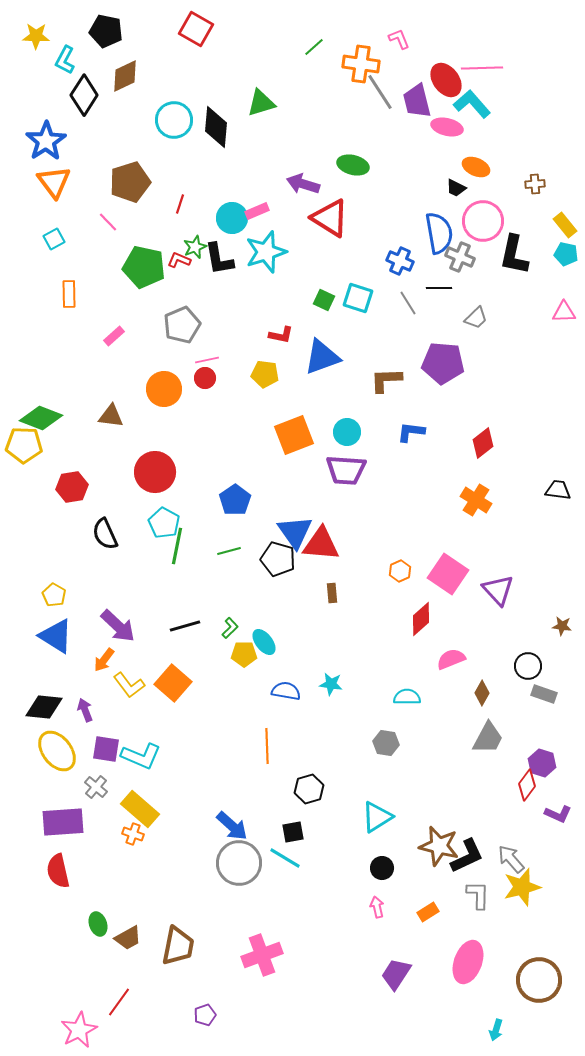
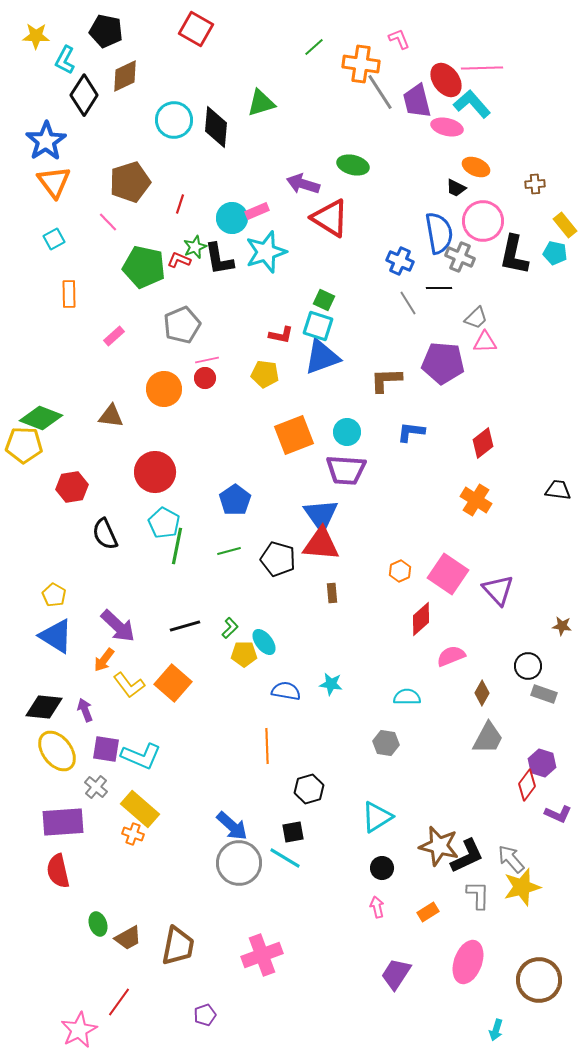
cyan pentagon at (566, 254): moved 11 px left, 1 px up
cyan square at (358, 298): moved 40 px left, 28 px down
pink triangle at (564, 312): moved 79 px left, 30 px down
blue triangle at (295, 532): moved 26 px right, 17 px up
pink semicircle at (451, 659): moved 3 px up
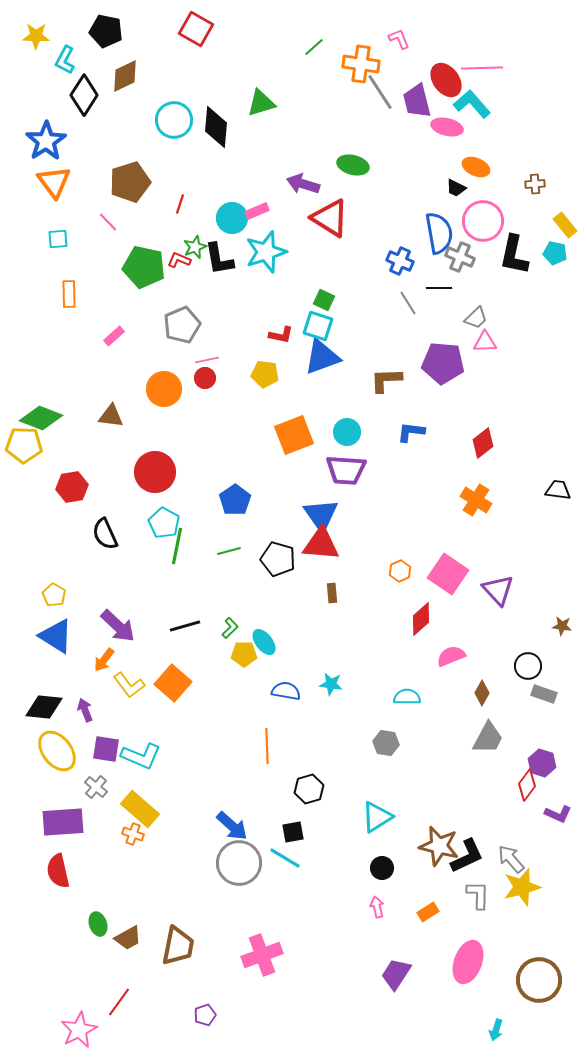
cyan square at (54, 239): moved 4 px right; rotated 25 degrees clockwise
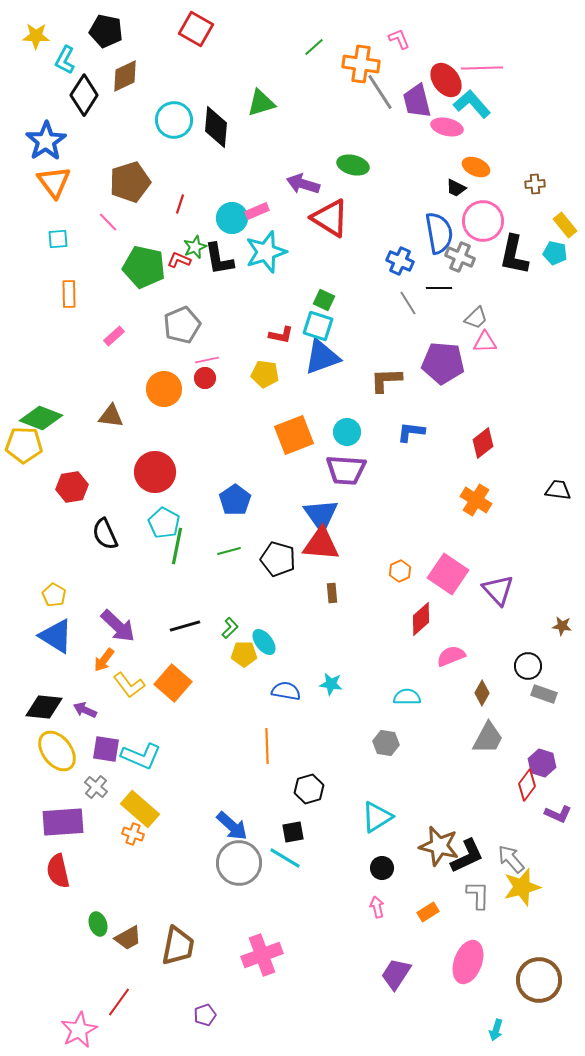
purple arrow at (85, 710): rotated 45 degrees counterclockwise
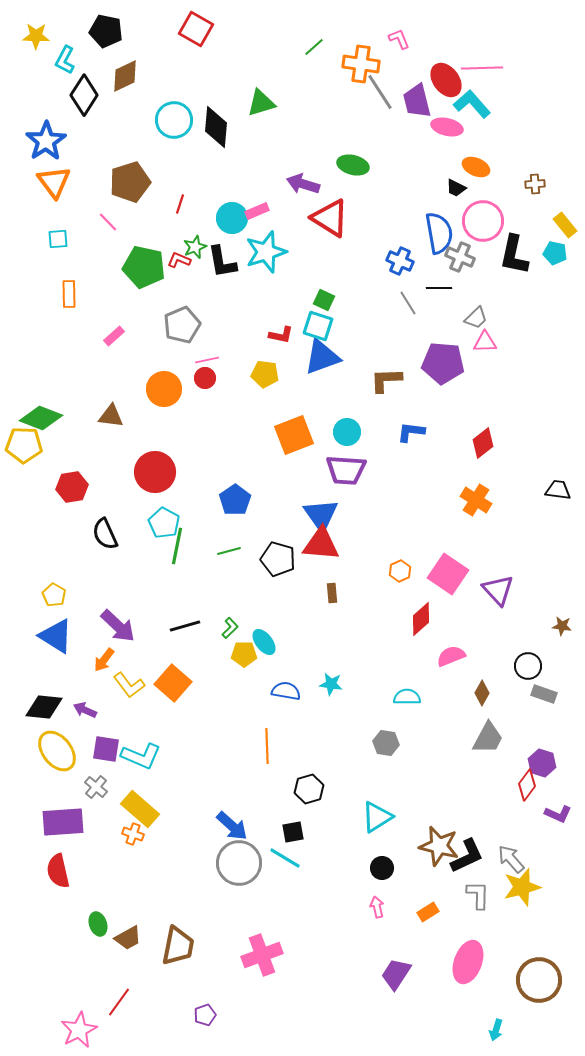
black L-shape at (219, 259): moved 3 px right, 3 px down
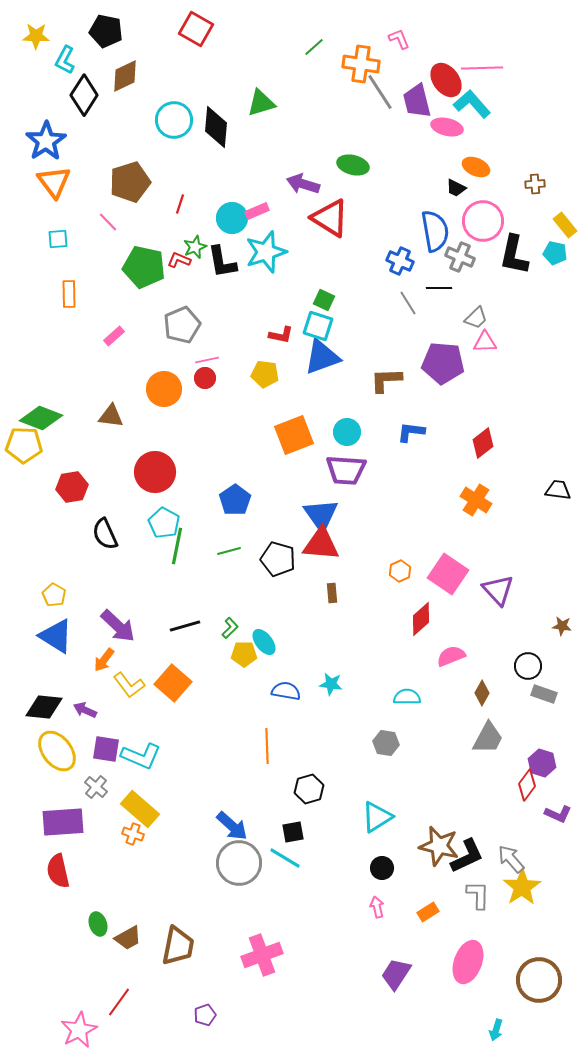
blue semicircle at (439, 233): moved 4 px left, 2 px up
yellow star at (522, 887): rotated 18 degrees counterclockwise
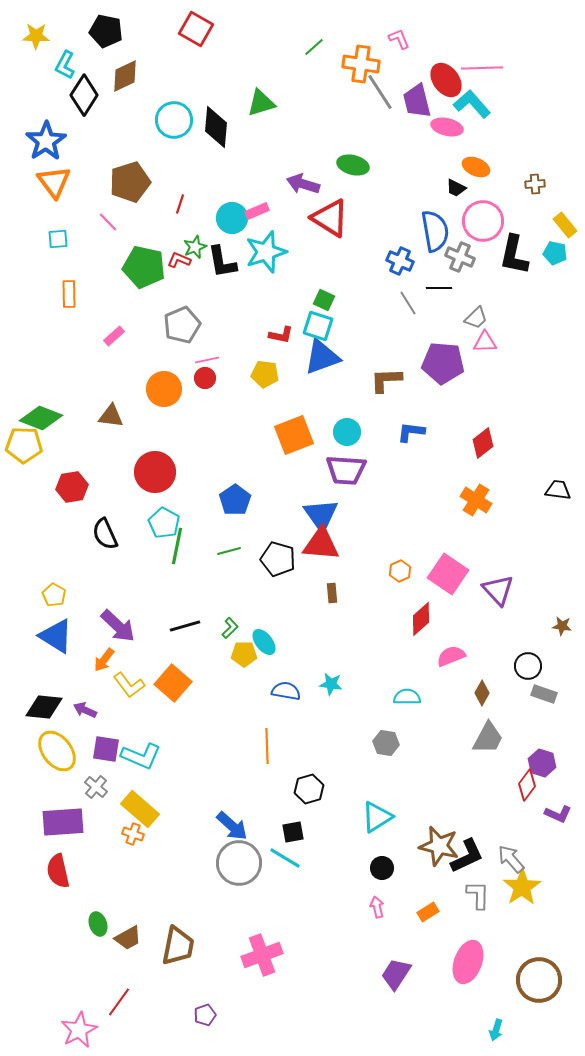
cyan L-shape at (65, 60): moved 5 px down
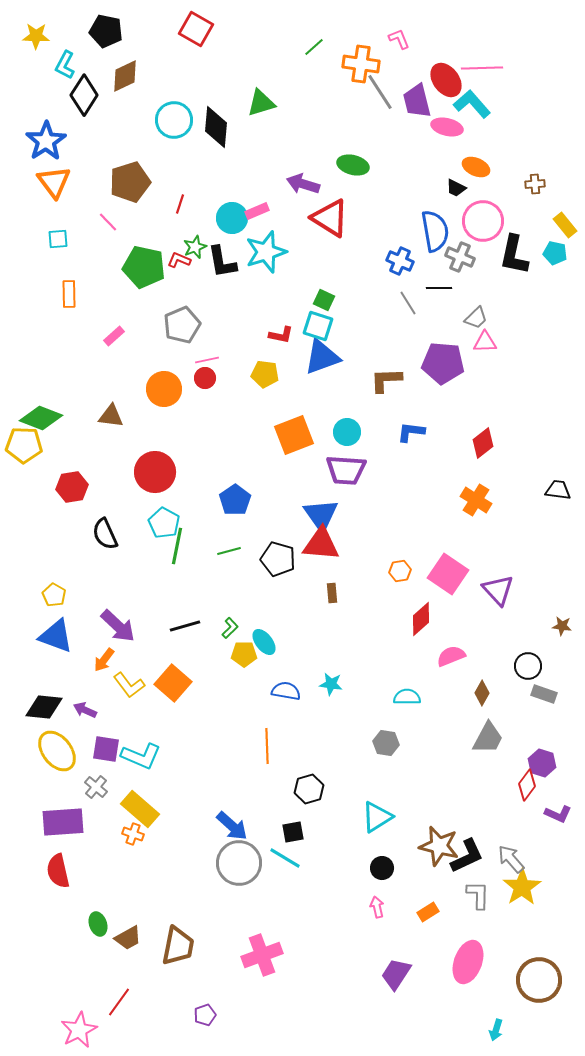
orange hexagon at (400, 571): rotated 15 degrees clockwise
blue triangle at (56, 636): rotated 12 degrees counterclockwise
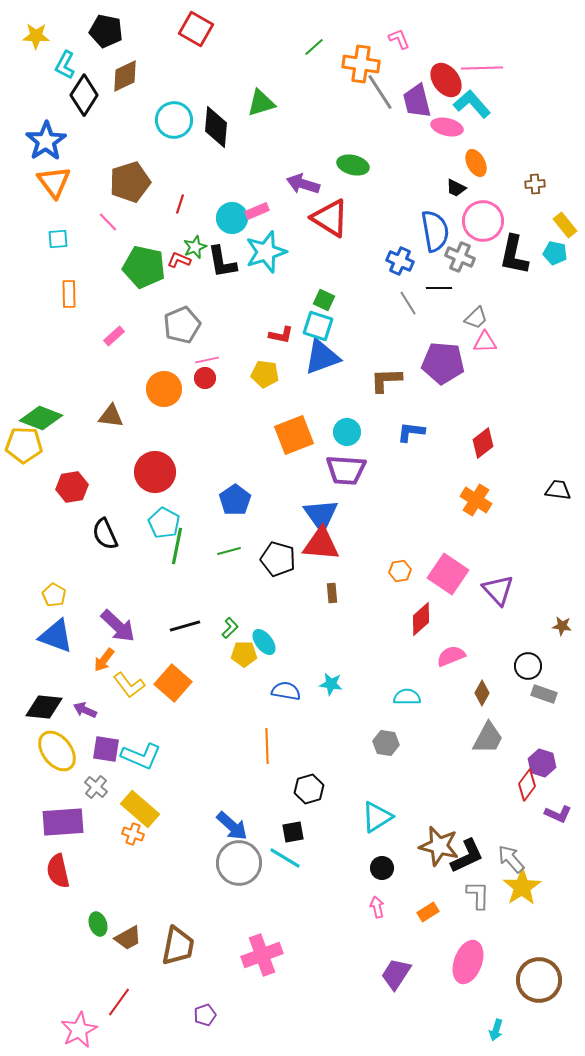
orange ellipse at (476, 167): moved 4 px up; rotated 40 degrees clockwise
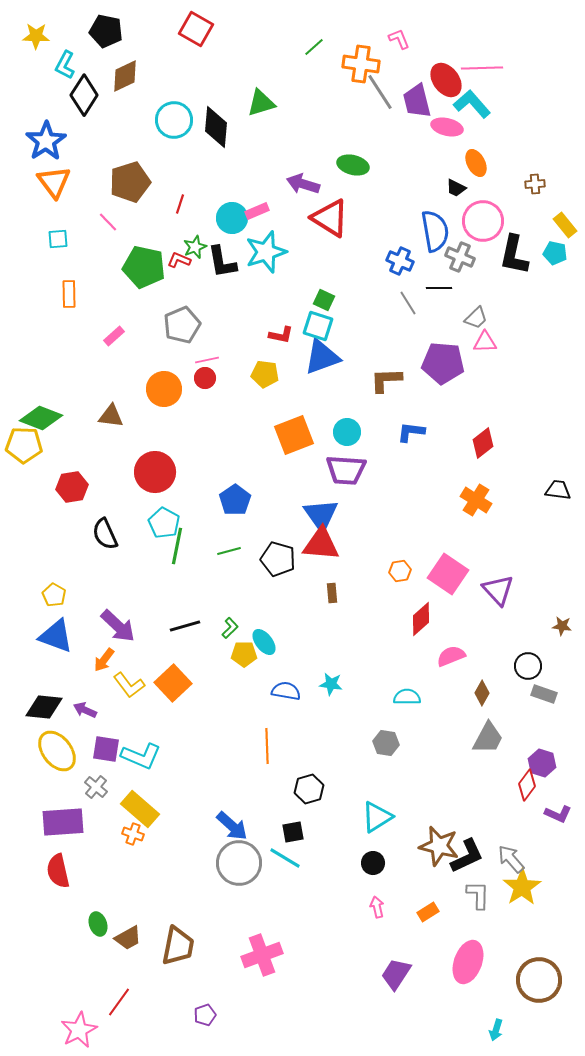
orange square at (173, 683): rotated 6 degrees clockwise
black circle at (382, 868): moved 9 px left, 5 px up
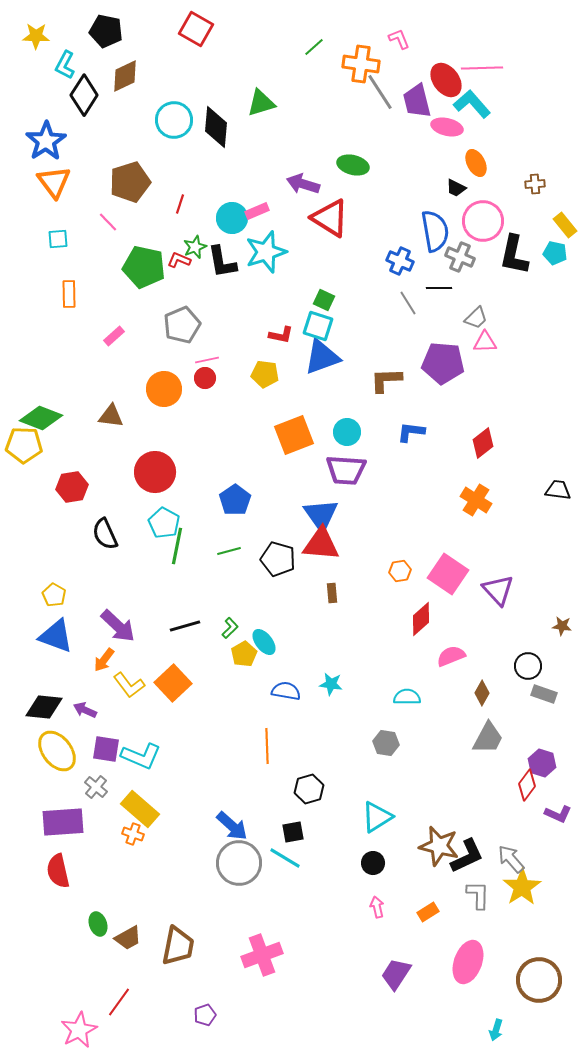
yellow pentagon at (244, 654): rotated 30 degrees counterclockwise
